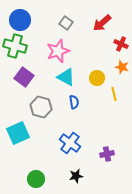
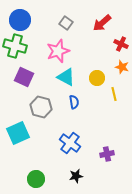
purple square: rotated 12 degrees counterclockwise
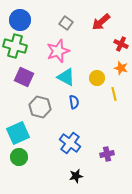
red arrow: moved 1 px left, 1 px up
orange star: moved 1 px left, 1 px down
gray hexagon: moved 1 px left
green circle: moved 17 px left, 22 px up
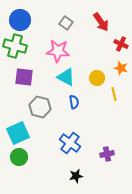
red arrow: rotated 84 degrees counterclockwise
pink star: rotated 25 degrees clockwise
purple square: rotated 18 degrees counterclockwise
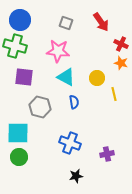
gray square: rotated 16 degrees counterclockwise
orange star: moved 5 px up
cyan square: rotated 25 degrees clockwise
blue cross: rotated 15 degrees counterclockwise
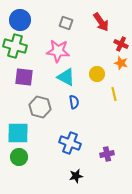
yellow circle: moved 4 px up
